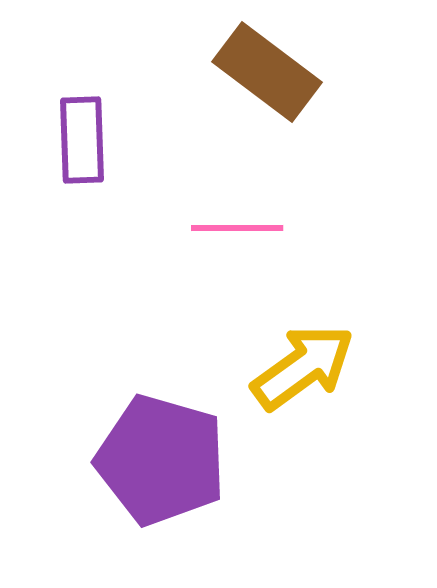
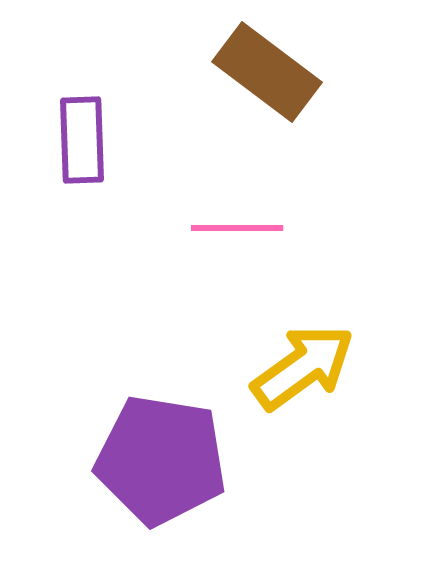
purple pentagon: rotated 7 degrees counterclockwise
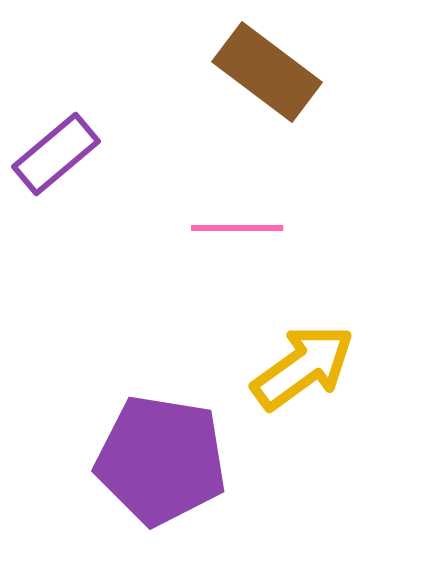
purple rectangle: moved 26 px left, 14 px down; rotated 52 degrees clockwise
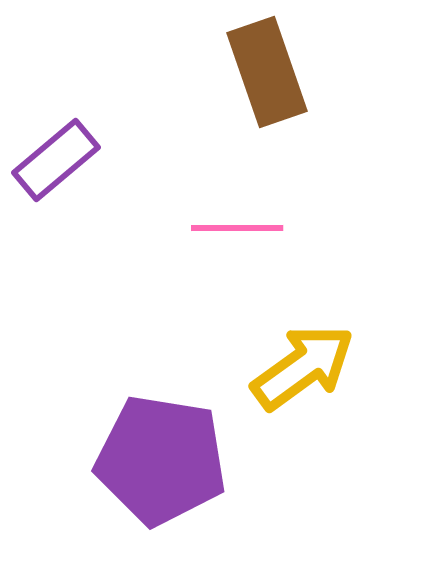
brown rectangle: rotated 34 degrees clockwise
purple rectangle: moved 6 px down
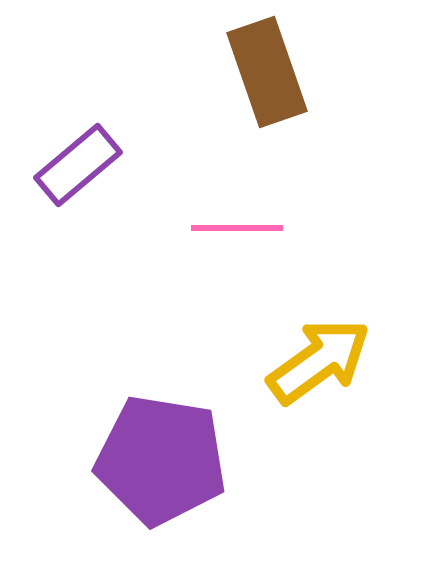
purple rectangle: moved 22 px right, 5 px down
yellow arrow: moved 16 px right, 6 px up
